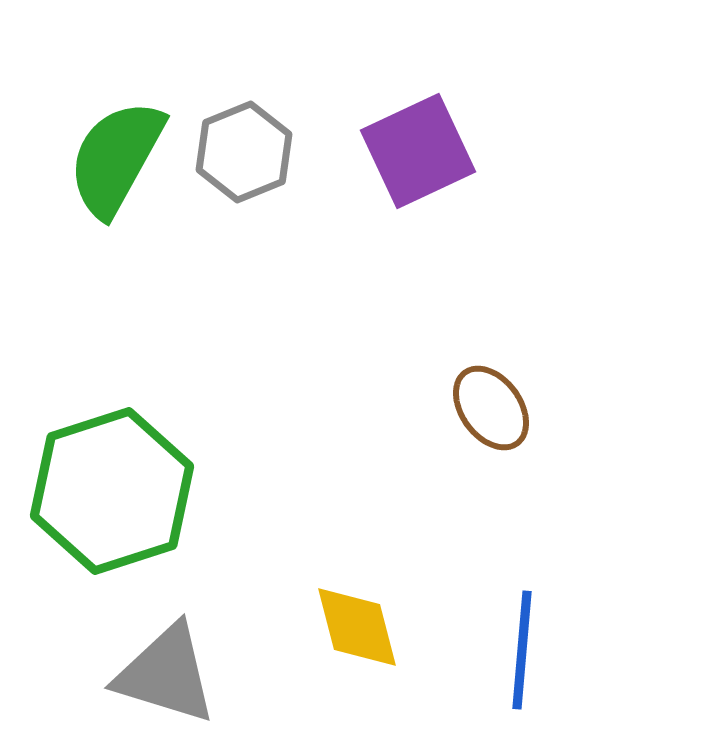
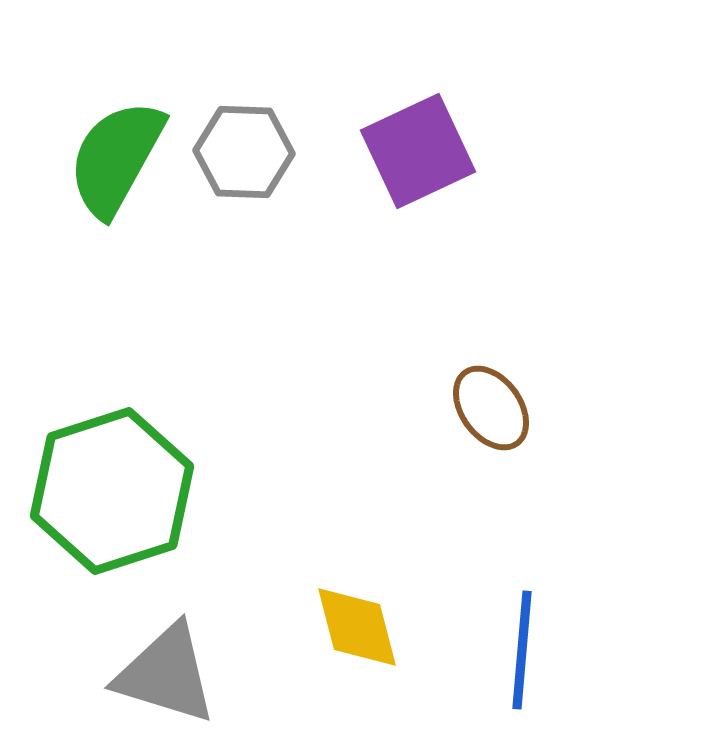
gray hexagon: rotated 24 degrees clockwise
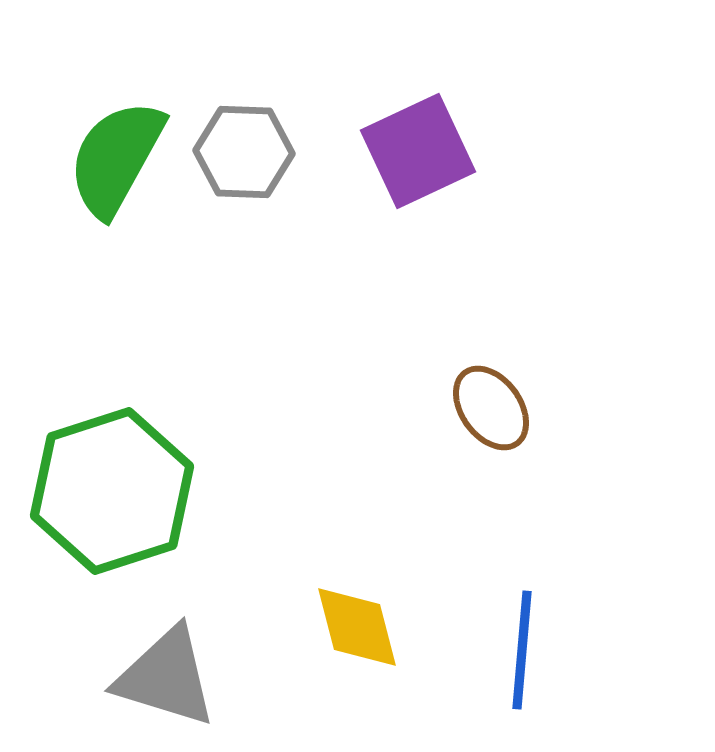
gray triangle: moved 3 px down
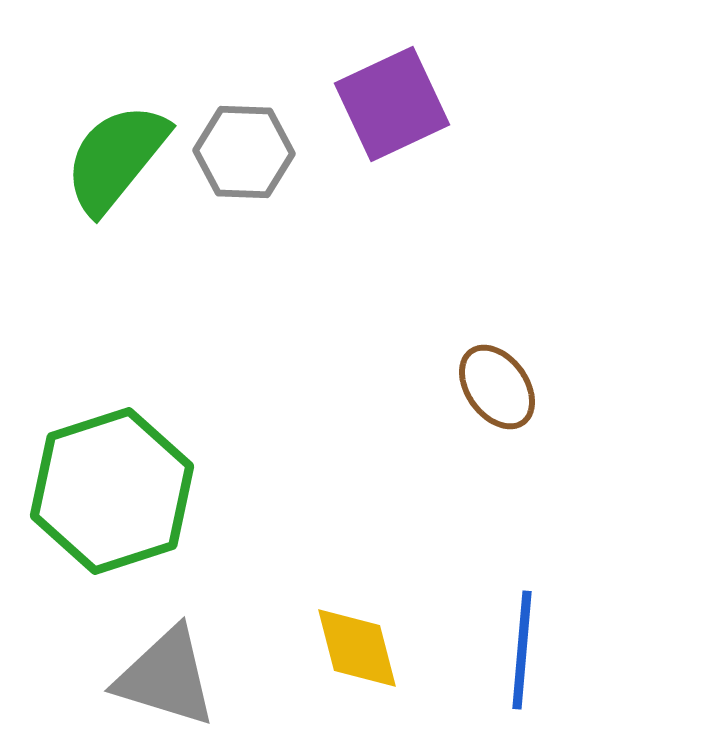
purple square: moved 26 px left, 47 px up
green semicircle: rotated 10 degrees clockwise
brown ellipse: moved 6 px right, 21 px up
yellow diamond: moved 21 px down
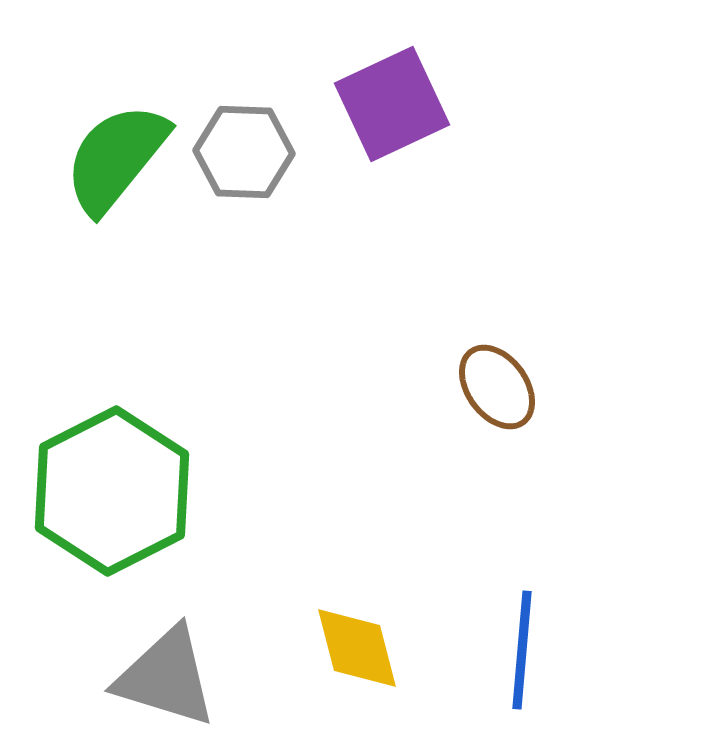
green hexagon: rotated 9 degrees counterclockwise
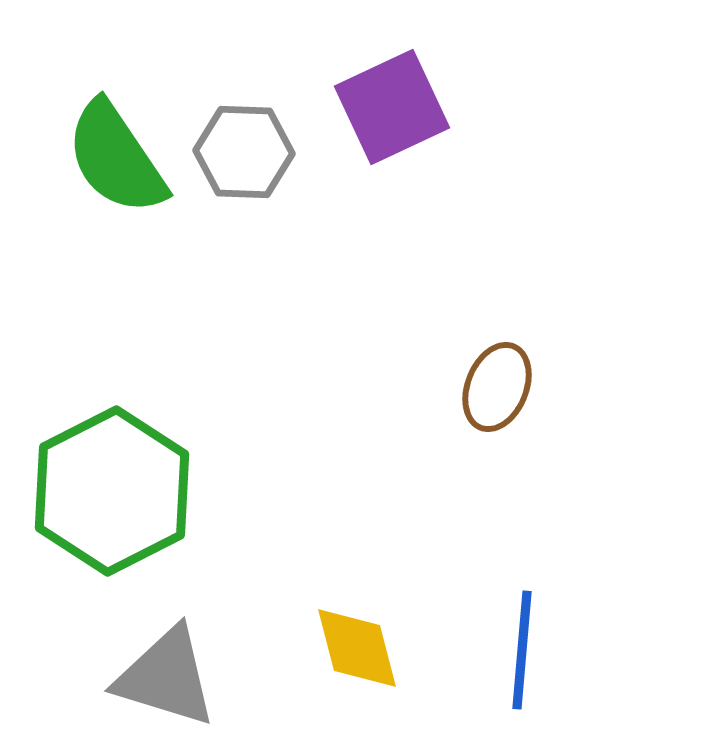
purple square: moved 3 px down
green semicircle: rotated 73 degrees counterclockwise
brown ellipse: rotated 58 degrees clockwise
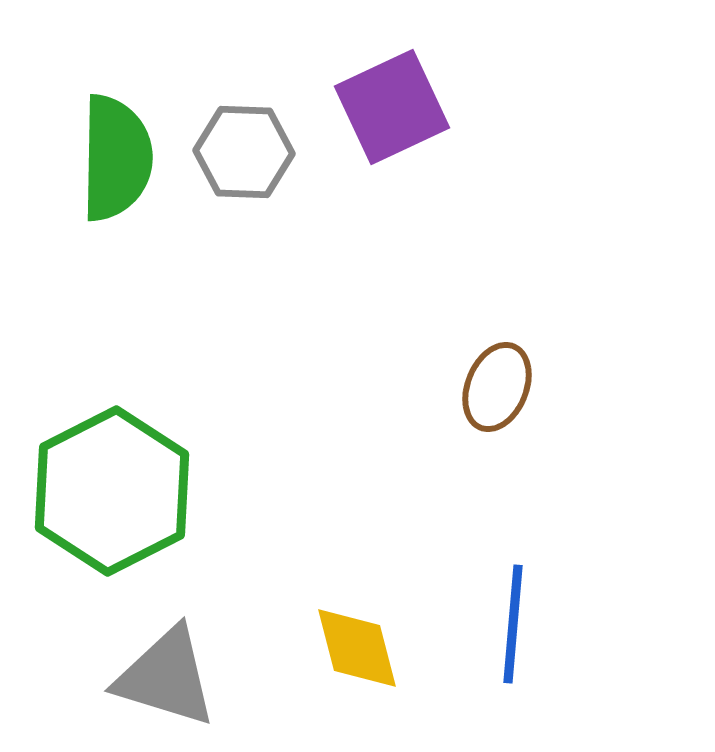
green semicircle: rotated 145 degrees counterclockwise
blue line: moved 9 px left, 26 px up
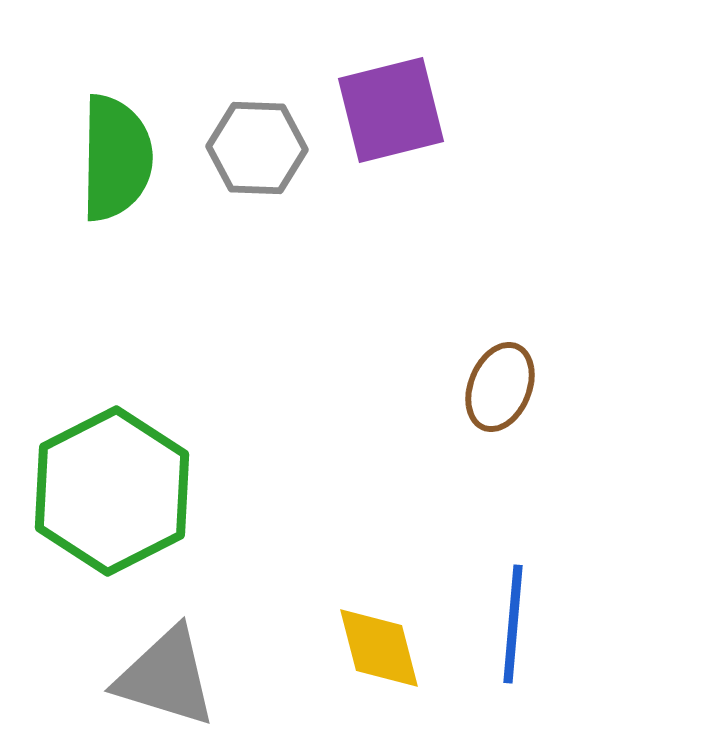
purple square: moved 1 px left, 3 px down; rotated 11 degrees clockwise
gray hexagon: moved 13 px right, 4 px up
brown ellipse: moved 3 px right
yellow diamond: moved 22 px right
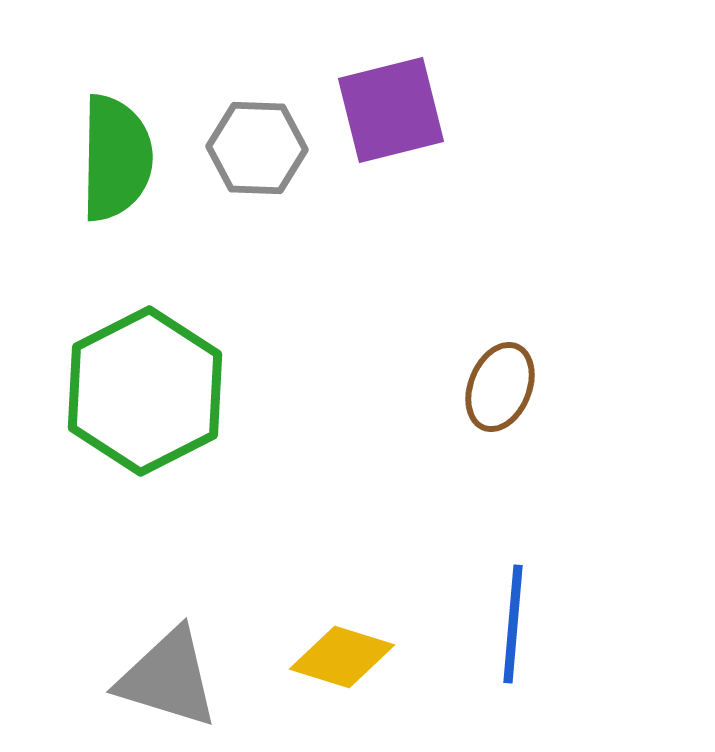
green hexagon: moved 33 px right, 100 px up
yellow diamond: moved 37 px left, 9 px down; rotated 58 degrees counterclockwise
gray triangle: moved 2 px right, 1 px down
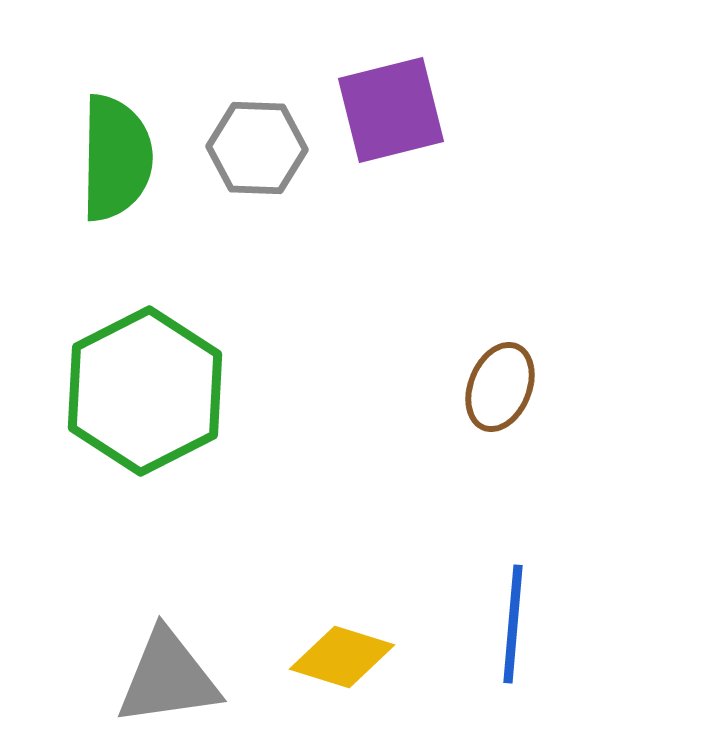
gray triangle: rotated 25 degrees counterclockwise
